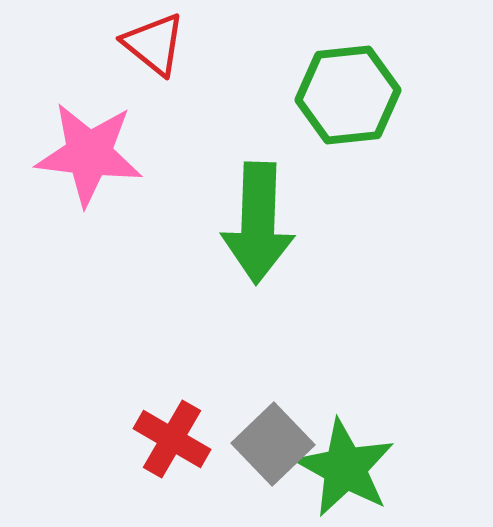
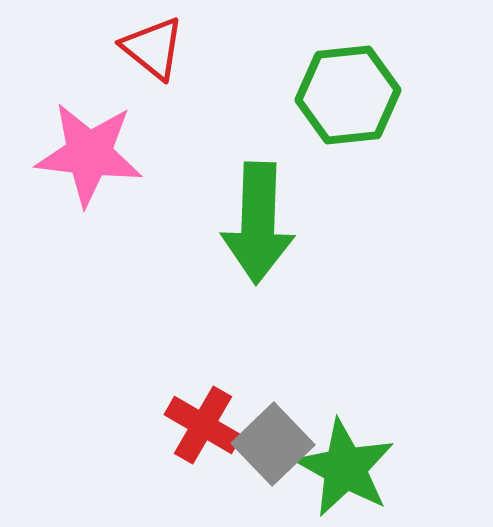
red triangle: moved 1 px left, 4 px down
red cross: moved 31 px right, 14 px up
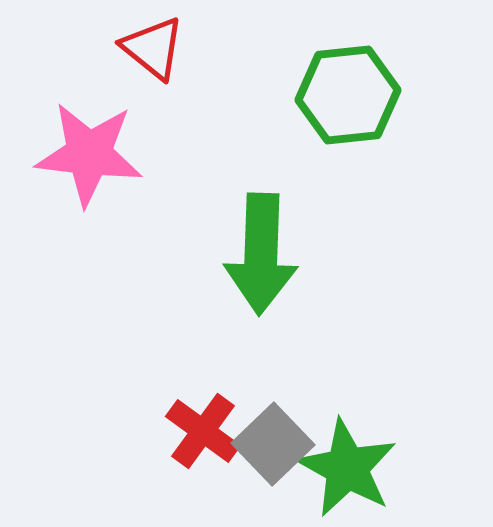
green arrow: moved 3 px right, 31 px down
red cross: moved 6 px down; rotated 6 degrees clockwise
green star: moved 2 px right
